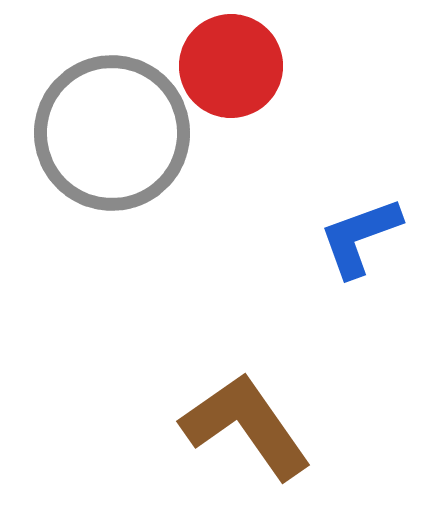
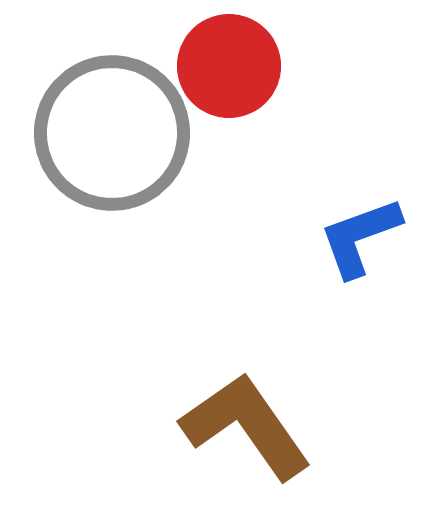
red circle: moved 2 px left
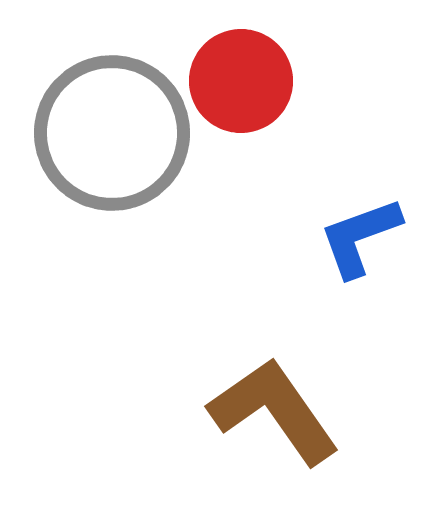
red circle: moved 12 px right, 15 px down
brown L-shape: moved 28 px right, 15 px up
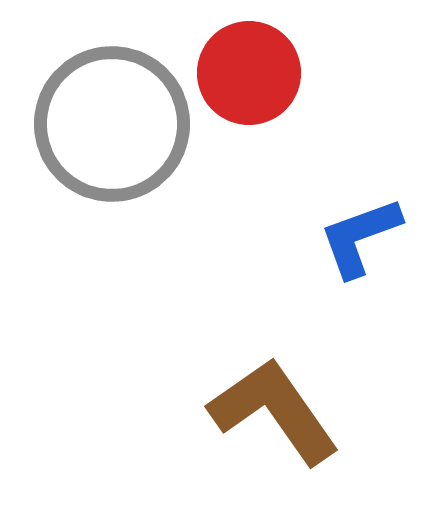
red circle: moved 8 px right, 8 px up
gray circle: moved 9 px up
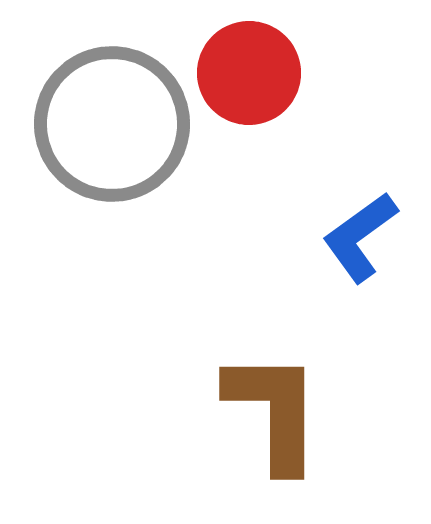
blue L-shape: rotated 16 degrees counterclockwise
brown L-shape: rotated 35 degrees clockwise
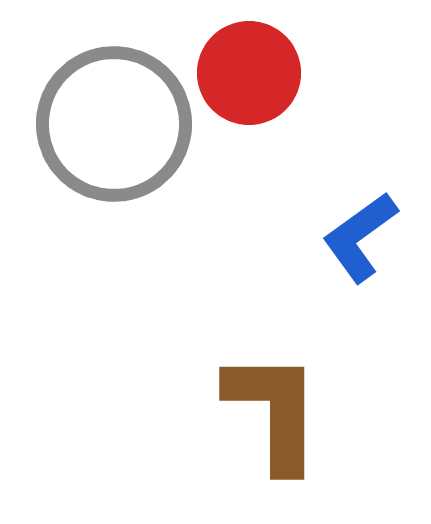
gray circle: moved 2 px right
